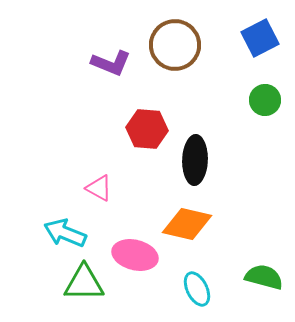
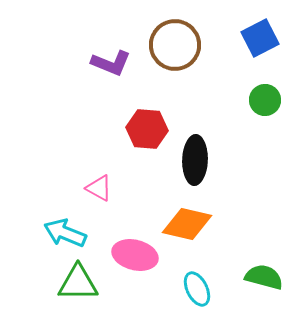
green triangle: moved 6 px left
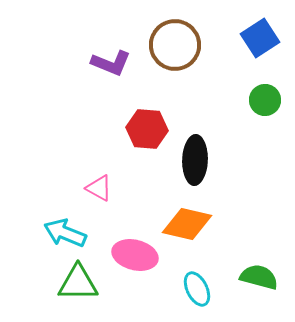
blue square: rotated 6 degrees counterclockwise
green semicircle: moved 5 px left
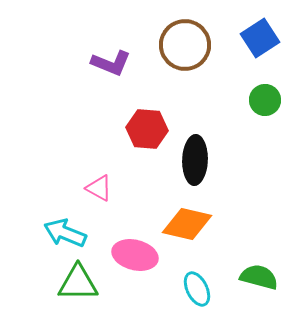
brown circle: moved 10 px right
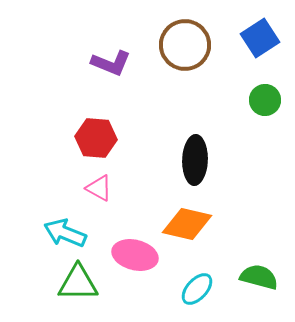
red hexagon: moved 51 px left, 9 px down
cyan ellipse: rotated 68 degrees clockwise
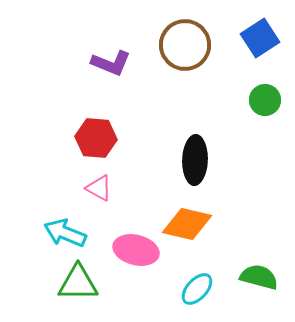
pink ellipse: moved 1 px right, 5 px up
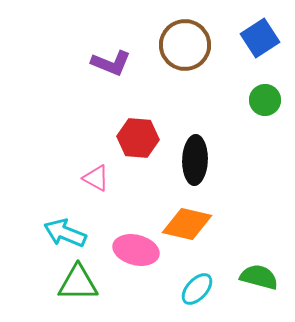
red hexagon: moved 42 px right
pink triangle: moved 3 px left, 10 px up
